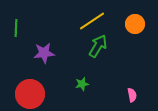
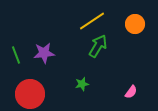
green line: moved 27 px down; rotated 24 degrees counterclockwise
pink semicircle: moved 1 px left, 3 px up; rotated 48 degrees clockwise
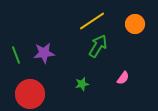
pink semicircle: moved 8 px left, 14 px up
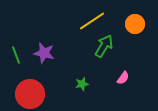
green arrow: moved 6 px right
purple star: rotated 20 degrees clockwise
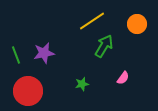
orange circle: moved 2 px right
purple star: rotated 25 degrees counterclockwise
red circle: moved 2 px left, 3 px up
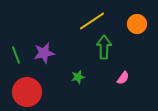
green arrow: moved 1 px down; rotated 30 degrees counterclockwise
green star: moved 4 px left, 7 px up
red circle: moved 1 px left, 1 px down
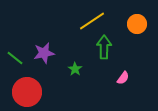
green line: moved 1 px left, 3 px down; rotated 30 degrees counterclockwise
green star: moved 3 px left, 8 px up; rotated 24 degrees counterclockwise
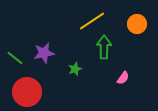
green star: rotated 16 degrees clockwise
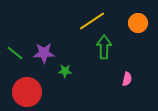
orange circle: moved 1 px right, 1 px up
purple star: rotated 10 degrees clockwise
green line: moved 5 px up
green star: moved 10 px left, 2 px down; rotated 24 degrees clockwise
pink semicircle: moved 4 px right, 1 px down; rotated 24 degrees counterclockwise
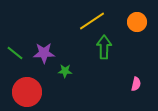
orange circle: moved 1 px left, 1 px up
pink semicircle: moved 9 px right, 5 px down
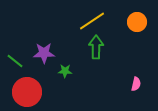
green arrow: moved 8 px left
green line: moved 8 px down
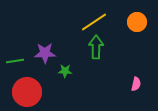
yellow line: moved 2 px right, 1 px down
purple star: moved 1 px right
green line: rotated 48 degrees counterclockwise
